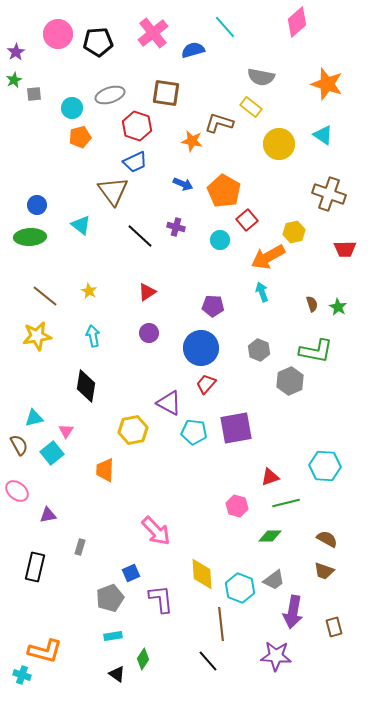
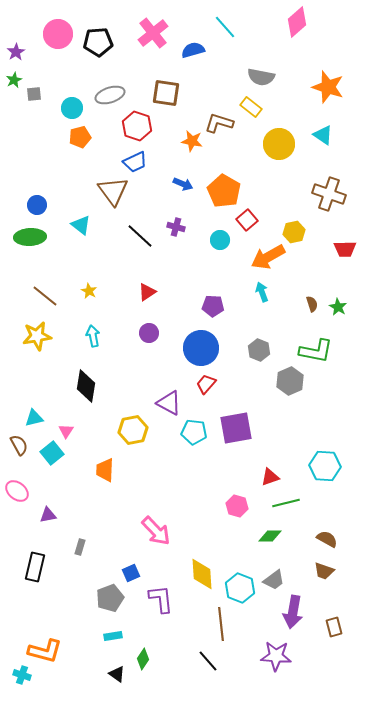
orange star at (327, 84): moved 1 px right, 3 px down
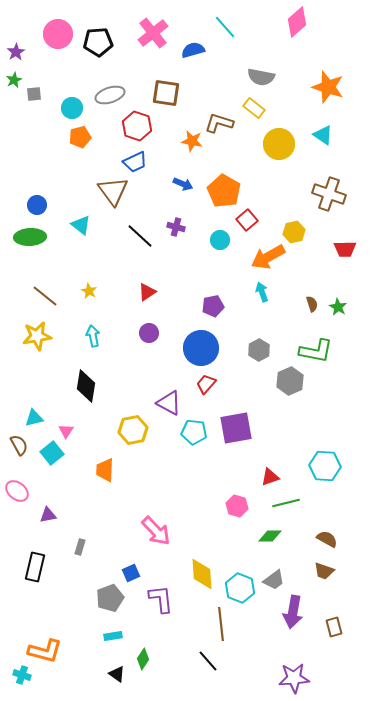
yellow rectangle at (251, 107): moved 3 px right, 1 px down
purple pentagon at (213, 306): rotated 15 degrees counterclockwise
gray hexagon at (259, 350): rotated 10 degrees clockwise
purple star at (276, 656): moved 18 px right, 22 px down; rotated 8 degrees counterclockwise
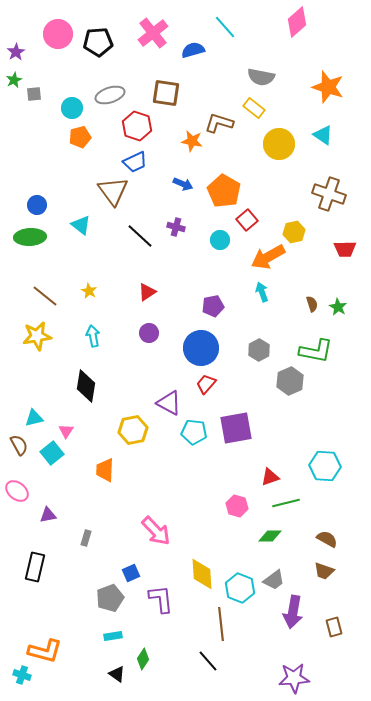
gray rectangle at (80, 547): moved 6 px right, 9 px up
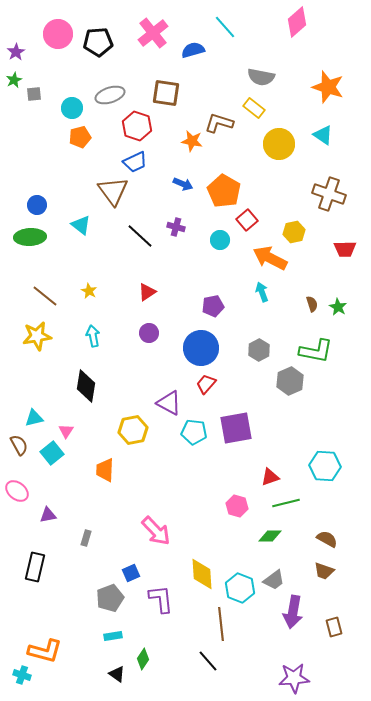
orange arrow at (268, 257): moved 2 px right, 1 px down; rotated 56 degrees clockwise
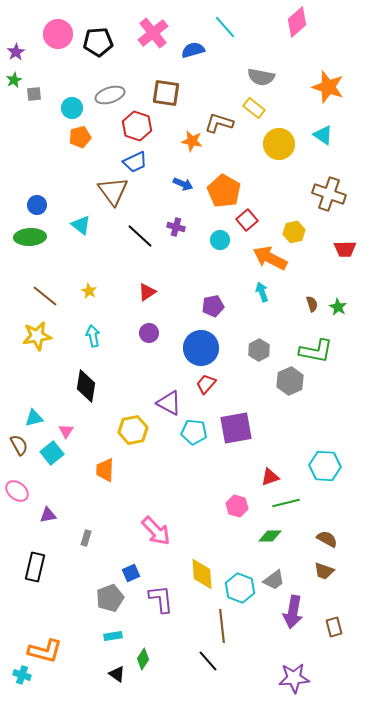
brown line at (221, 624): moved 1 px right, 2 px down
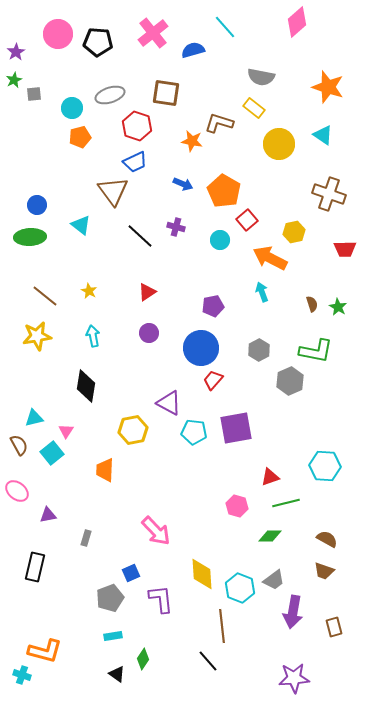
black pentagon at (98, 42): rotated 8 degrees clockwise
red trapezoid at (206, 384): moved 7 px right, 4 px up
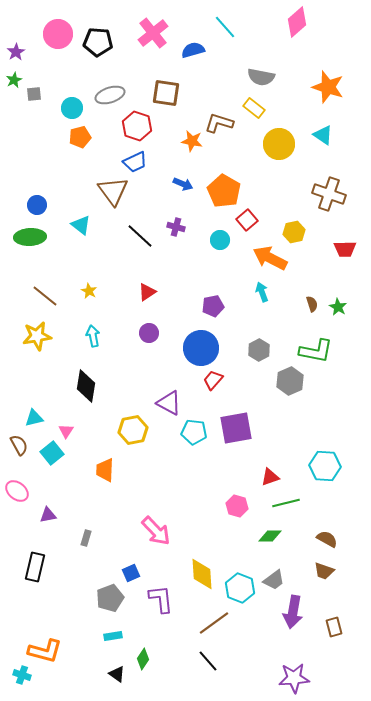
brown line at (222, 626): moved 8 px left, 3 px up; rotated 60 degrees clockwise
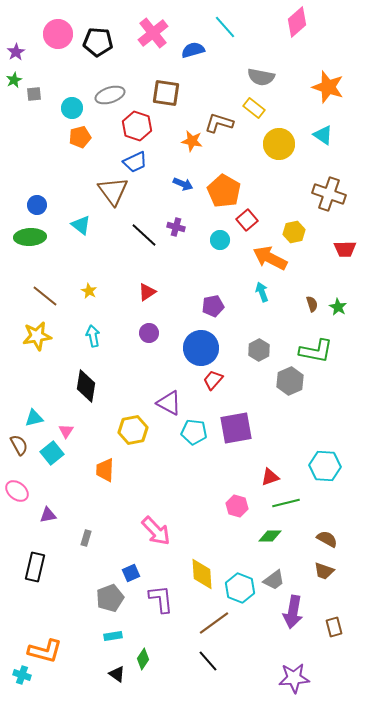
black line at (140, 236): moved 4 px right, 1 px up
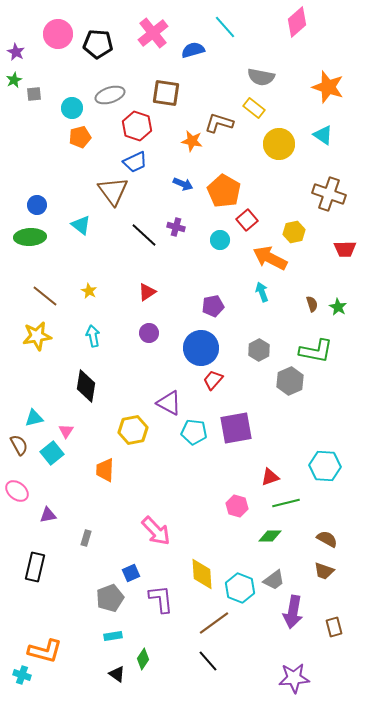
black pentagon at (98, 42): moved 2 px down
purple star at (16, 52): rotated 12 degrees counterclockwise
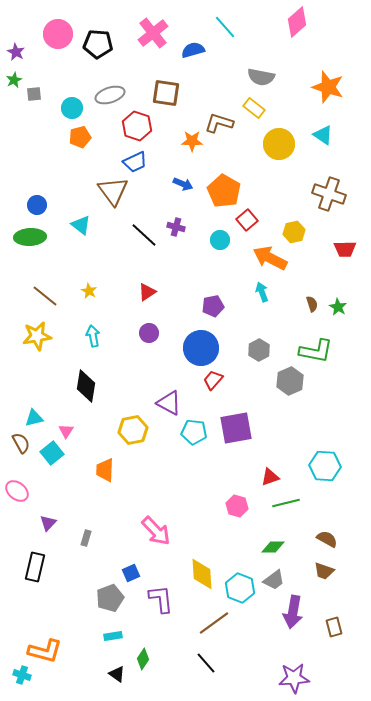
orange star at (192, 141): rotated 10 degrees counterclockwise
brown semicircle at (19, 445): moved 2 px right, 2 px up
purple triangle at (48, 515): moved 8 px down; rotated 36 degrees counterclockwise
green diamond at (270, 536): moved 3 px right, 11 px down
black line at (208, 661): moved 2 px left, 2 px down
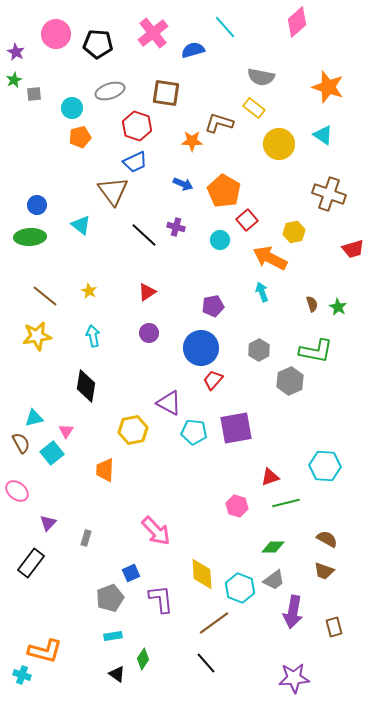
pink circle at (58, 34): moved 2 px left
gray ellipse at (110, 95): moved 4 px up
red trapezoid at (345, 249): moved 8 px right; rotated 15 degrees counterclockwise
black rectangle at (35, 567): moved 4 px left, 4 px up; rotated 24 degrees clockwise
